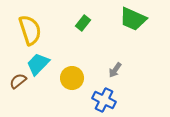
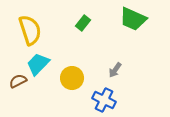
brown semicircle: rotated 12 degrees clockwise
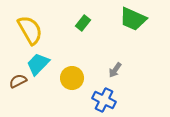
yellow semicircle: rotated 12 degrees counterclockwise
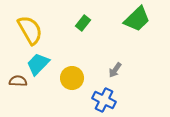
green trapezoid: moved 4 px right; rotated 68 degrees counterclockwise
brown semicircle: rotated 30 degrees clockwise
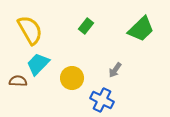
green trapezoid: moved 4 px right, 10 px down
green rectangle: moved 3 px right, 3 px down
blue cross: moved 2 px left
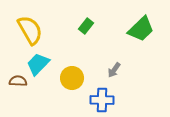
gray arrow: moved 1 px left
blue cross: rotated 25 degrees counterclockwise
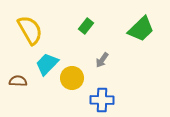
cyan trapezoid: moved 9 px right
gray arrow: moved 12 px left, 10 px up
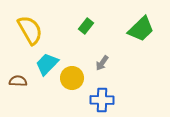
gray arrow: moved 3 px down
